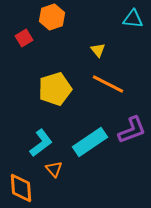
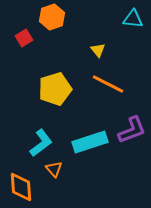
cyan rectangle: rotated 16 degrees clockwise
orange diamond: moved 1 px up
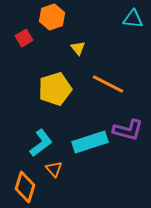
yellow triangle: moved 20 px left, 2 px up
purple L-shape: moved 4 px left; rotated 36 degrees clockwise
orange diamond: moved 4 px right; rotated 20 degrees clockwise
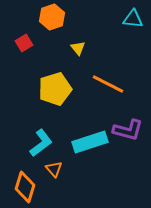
red square: moved 5 px down
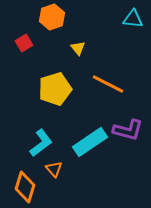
cyan rectangle: rotated 16 degrees counterclockwise
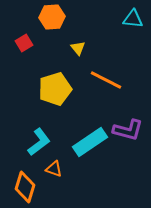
orange hexagon: rotated 15 degrees clockwise
orange line: moved 2 px left, 4 px up
cyan L-shape: moved 2 px left, 1 px up
orange triangle: rotated 30 degrees counterclockwise
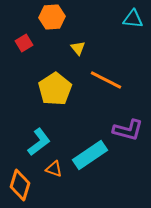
yellow pentagon: rotated 16 degrees counterclockwise
cyan rectangle: moved 13 px down
orange diamond: moved 5 px left, 2 px up
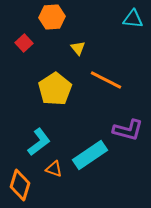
red square: rotated 12 degrees counterclockwise
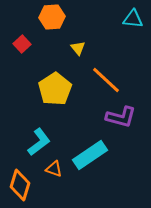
red square: moved 2 px left, 1 px down
orange line: rotated 16 degrees clockwise
purple L-shape: moved 7 px left, 13 px up
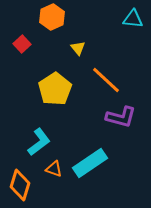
orange hexagon: rotated 20 degrees counterclockwise
cyan rectangle: moved 8 px down
